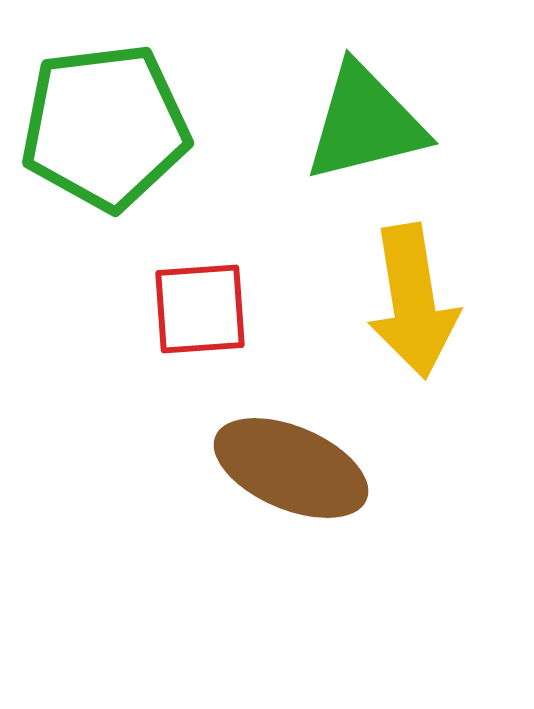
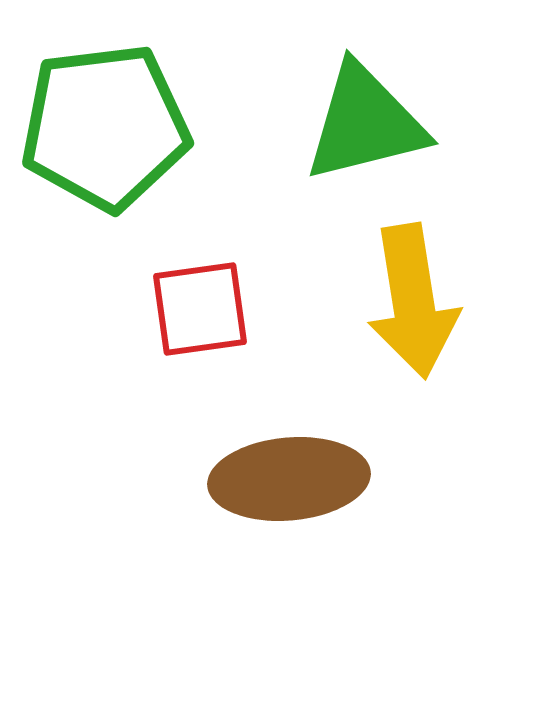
red square: rotated 4 degrees counterclockwise
brown ellipse: moved 2 px left, 11 px down; rotated 28 degrees counterclockwise
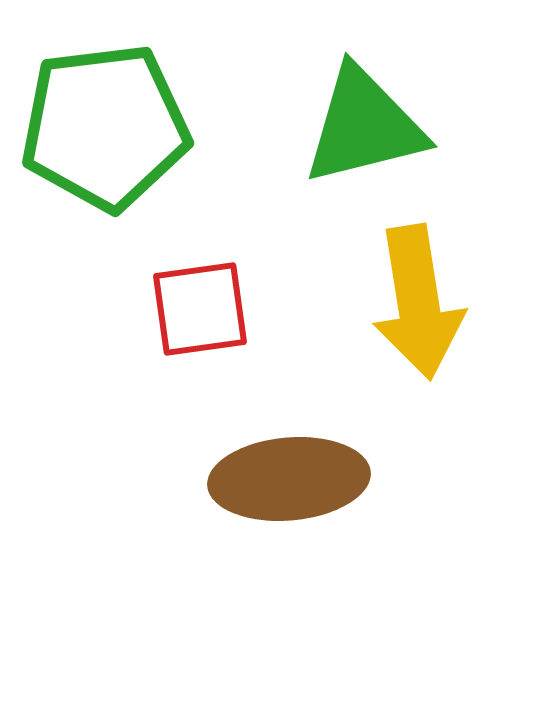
green triangle: moved 1 px left, 3 px down
yellow arrow: moved 5 px right, 1 px down
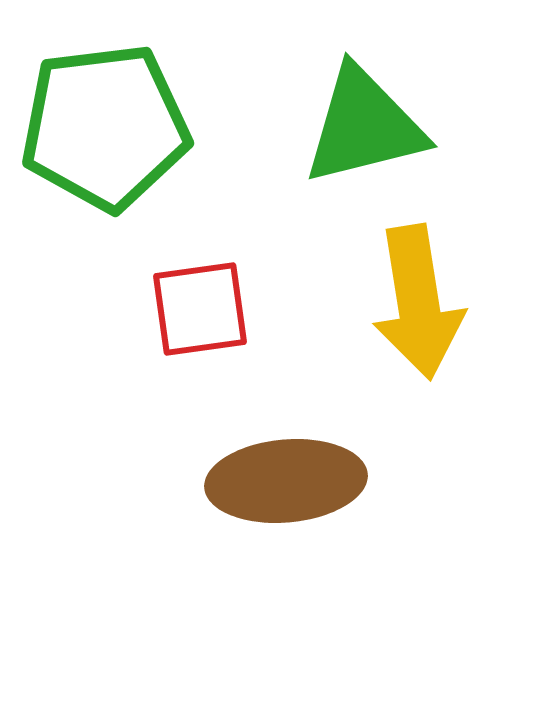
brown ellipse: moved 3 px left, 2 px down
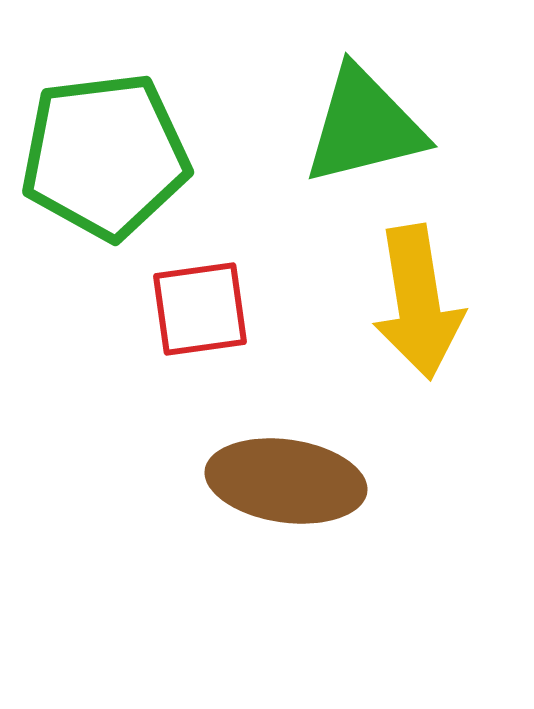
green pentagon: moved 29 px down
brown ellipse: rotated 13 degrees clockwise
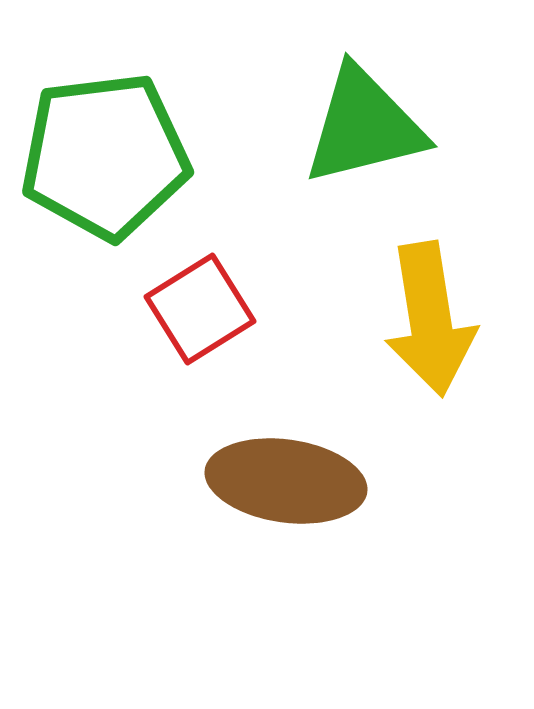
yellow arrow: moved 12 px right, 17 px down
red square: rotated 24 degrees counterclockwise
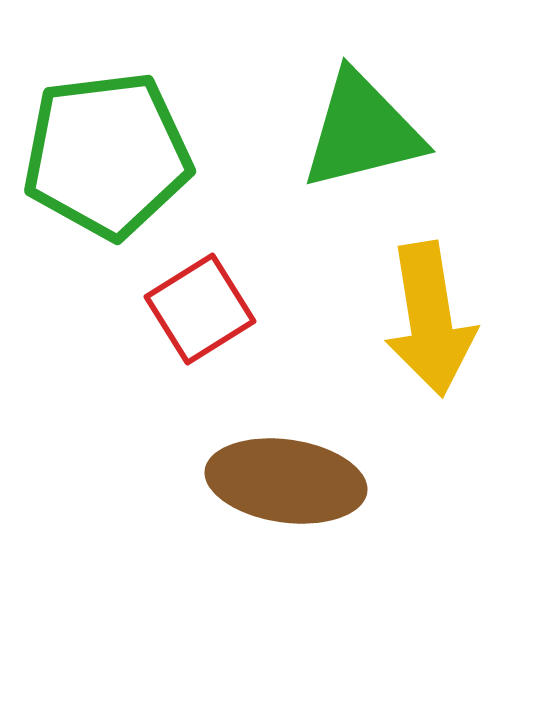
green triangle: moved 2 px left, 5 px down
green pentagon: moved 2 px right, 1 px up
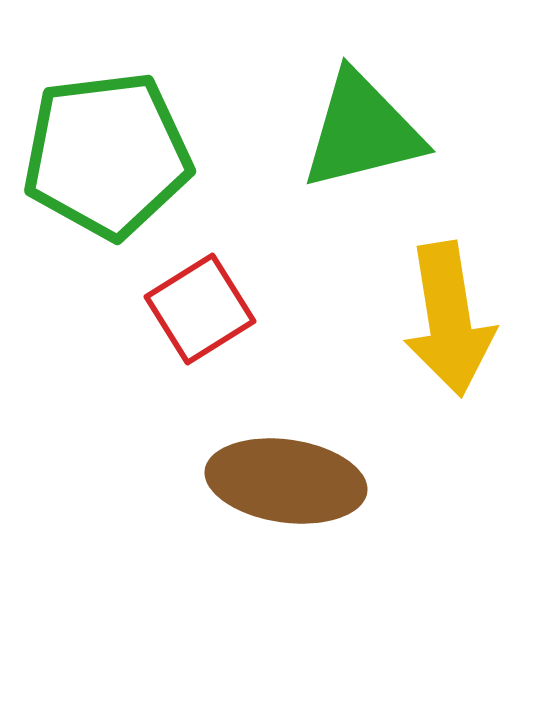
yellow arrow: moved 19 px right
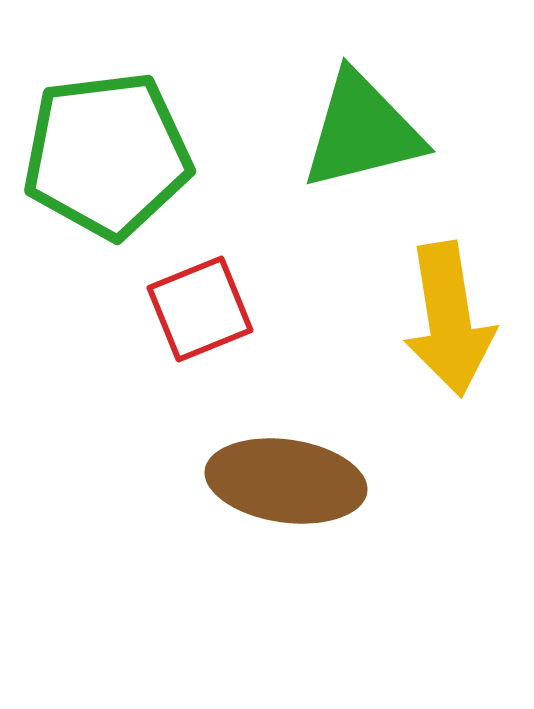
red square: rotated 10 degrees clockwise
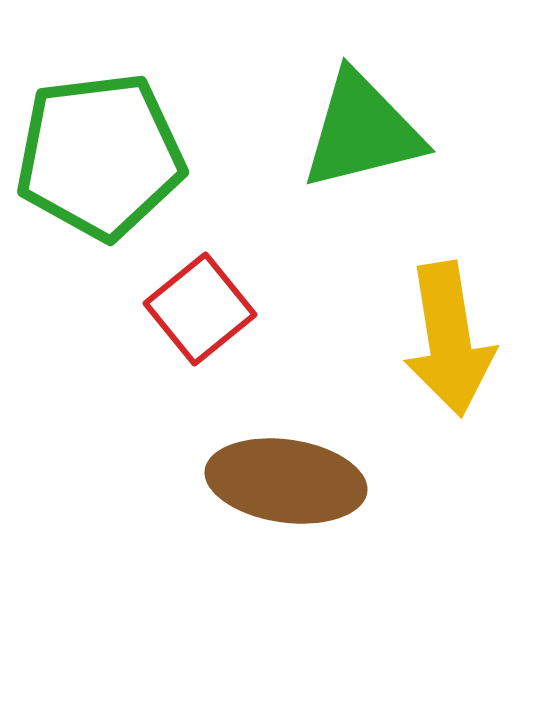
green pentagon: moved 7 px left, 1 px down
red square: rotated 17 degrees counterclockwise
yellow arrow: moved 20 px down
